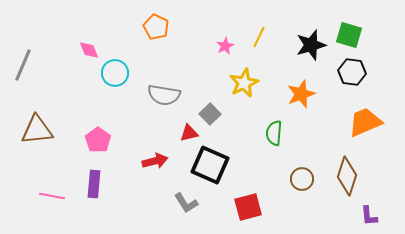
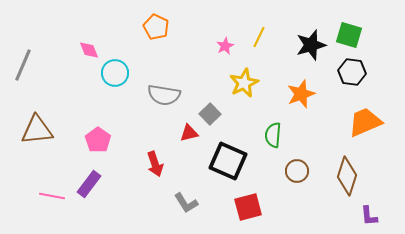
green semicircle: moved 1 px left, 2 px down
red arrow: moved 3 px down; rotated 85 degrees clockwise
black square: moved 18 px right, 4 px up
brown circle: moved 5 px left, 8 px up
purple rectangle: moved 5 px left; rotated 32 degrees clockwise
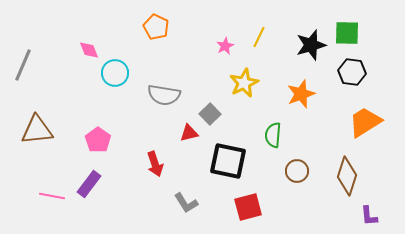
green square: moved 2 px left, 2 px up; rotated 16 degrees counterclockwise
orange trapezoid: rotated 9 degrees counterclockwise
black square: rotated 12 degrees counterclockwise
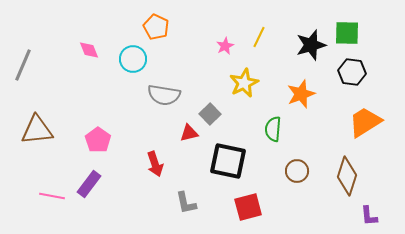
cyan circle: moved 18 px right, 14 px up
green semicircle: moved 6 px up
gray L-shape: rotated 20 degrees clockwise
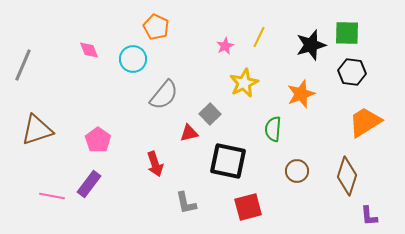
gray semicircle: rotated 60 degrees counterclockwise
brown triangle: rotated 12 degrees counterclockwise
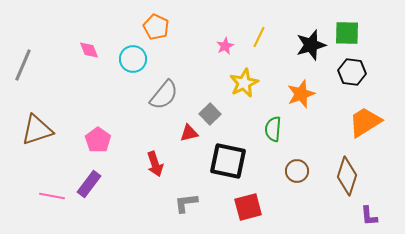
gray L-shape: rotated 95 degrees clockwise
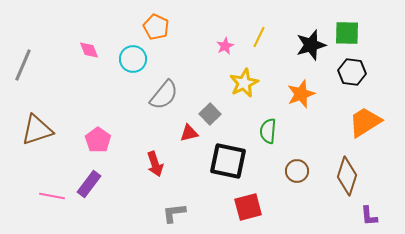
green semicircle: moved 5 px left, 2 px down
gray L-shape: moved 12 px left, 10 px down
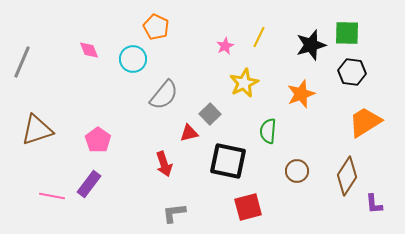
gray line: moved 1 px left, 3 px up
red arrow: moved 9 px right
brown diamond: rotated 15 degrees clockwise
purple L-shape: moved 5 px right, 12 px up
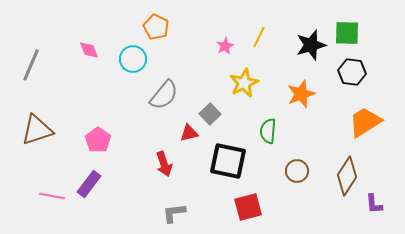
gray line: moved 9 px right, 3 px down
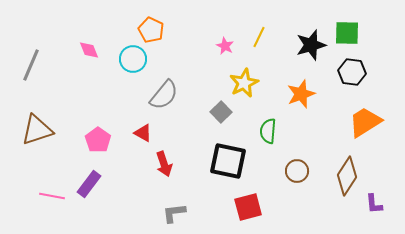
orange pentagon: moved 5 px left, 3 px down
pink star: rotated 18 degrees counterclockwise
gray square: moved 11 px right, 2 px up
red triangle: moved 46 px left; rotated 42 degrees clockwise
